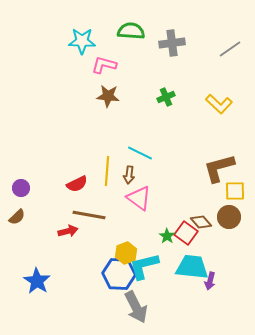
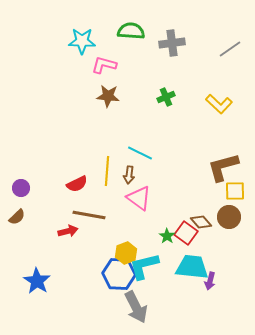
brown L-shape: moved 4 px right, 1 px up
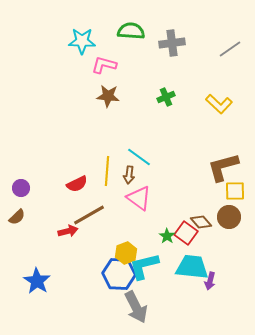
cyan line: moved 1 px left, 4 px down; rotated 10 degrees clockwise
brown line: rotated 40 degrees counterclockwise
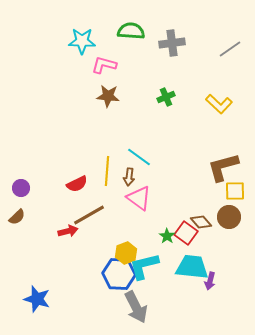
brown arrow: moved 2 px down
blue star: moved 18 px down; rotated 16 degrees counterclockwise
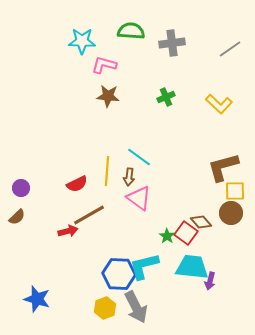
brown circle: moved 2 px right, 4 px up
yellow hexagon: moved 21 px left, 55 px down
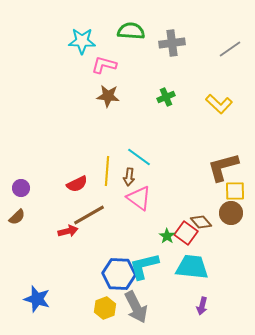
purple arrow: moved 8 px left, 25 px down
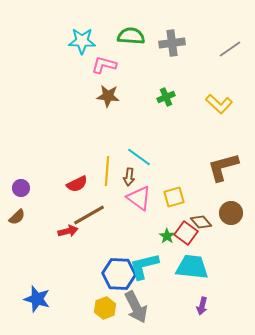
green semicircle: moved 5 px down
yellow square: moved 61 px left, 6 px down; rotated 15 degrees counterclockwise
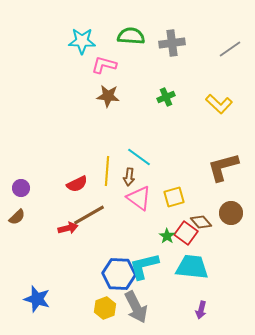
red arrow: moved 3 px up
purple arrow: moved 1 px left, 4 px down
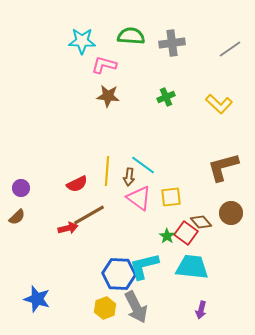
cyan line: moved 4 px right, 8 px down
yellow square: moved 3 px left; rotated 10 degrees clockwise
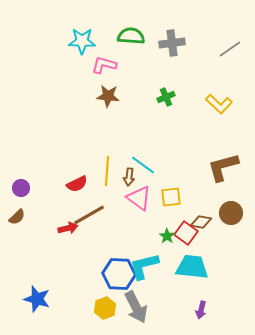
brown diamond: rotated 40 degrees counterclockwise
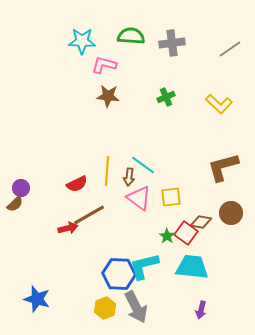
brown semicircle: moved 2 px left, 13 px up
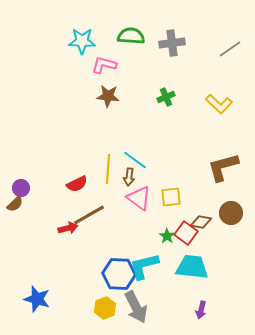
cyan line: moved 8 px left, 5 px up
yellow line: moved 1 px right, 2 px up
